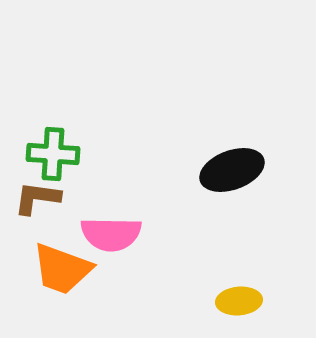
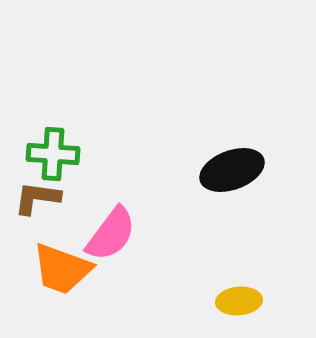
pink semicircle: rotated 54 degrees counterclockwise
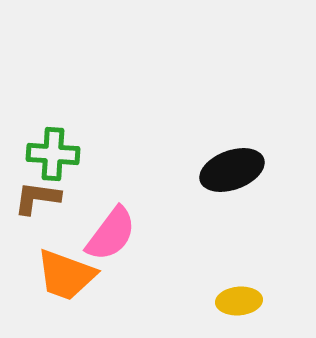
orange trapezoid: moved 4 px right, 6 px down
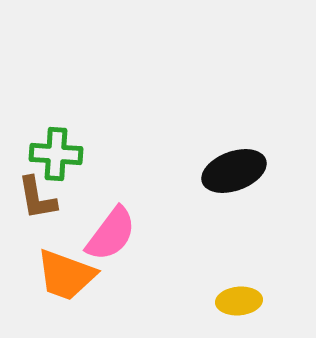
green cross: moved 3 px right
black ellipse: moved 2 px right, 1 px down
brown L-shape: rotated 108 degrees counterclockwise
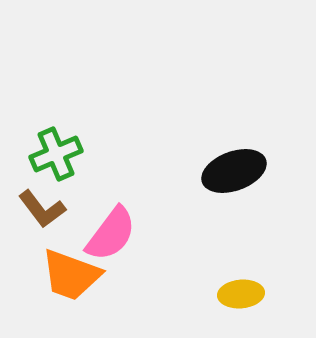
green cross: rotated 27 degrees counterclockwise
brown L-shape: moved 5 px right, 11 px down; rotated 27 degrees counterclockwise
orange trapezoid: moved 5 px right
yellow ellipse: moved 2 px right, 7 px up
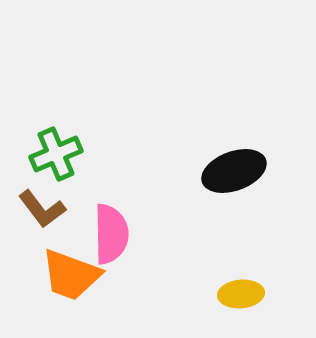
pink semicircle: rotated 38 degrees counterclockwise
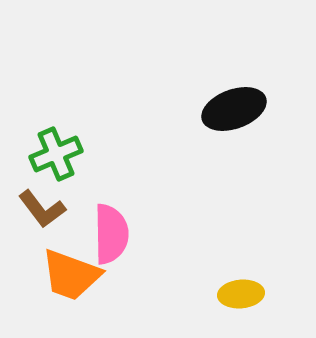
black ellipse: moved 62 px up
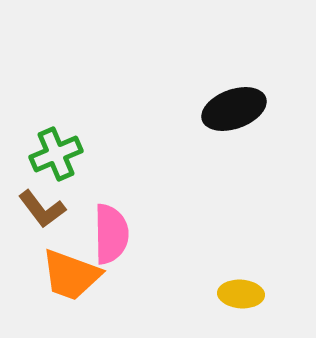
yellow ellipse: rotated 9 degrees clockwise
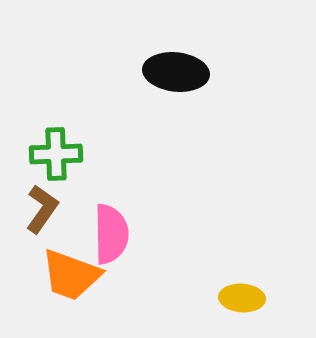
black ellipse: moved 58 px left, 37 px up; rotated 26 degrees clockwise
green cross: rotated 21 degrees clockwise
brown L-shape: rotated 108 degrees counterclockwise
yellow ellipse: moved 1 px right, 4 px down
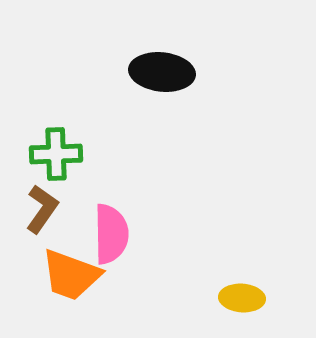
black ellipse: moved 14 px left
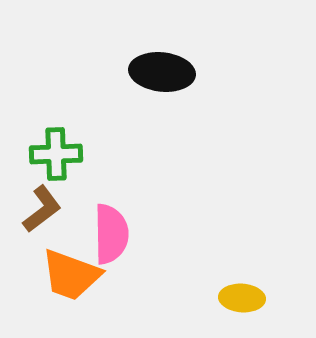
brown L-shape: rotated 18 degrees clockwise
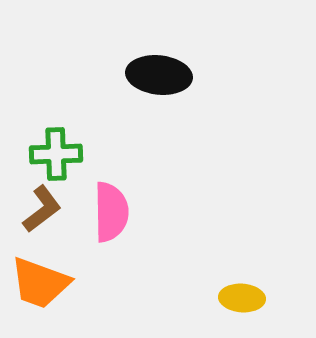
black ellipse: moved 3 px left, 3 px down
pink semicircle: moved 22 px up
orange trapezoid: moved 31 px left, 8 px down
